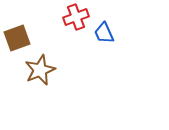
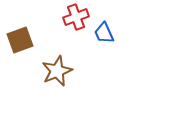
brown square: moved 3 px right, 2 px down
brown star: moved 17 px right, 1 px down
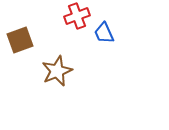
red cross: moved 1 px right, 1 px up
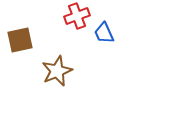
brown square: rotated 8 degrees clockwise
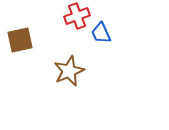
blue trapezoid: moved 3 px left
brown star: moved 12 px right
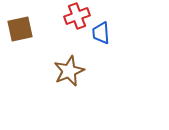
blue trapezoid: rotated 20 degrees clockwise
brown square: moved 11 px up
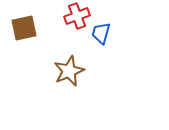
brown square: moved 4 px right, 1 px up
blue trapezoid: rotated 20 degrees clockwise
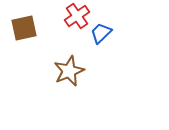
red cross: rotated 15 degrees counterclockwise
blue trapezoid: rotated 30 degrees clockwise
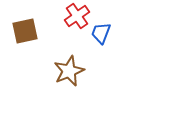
brown square: moved 1 px right, 3 px down
blue trapezoid: rotated 25 degrees counterclockwise
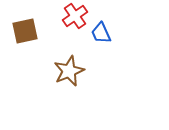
red cross: moved 2 px left
blue trapezoid: rotated 45 degrees counterclockwise
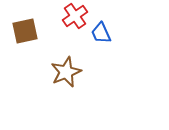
brown star: moved 3 px left, 1 px down
